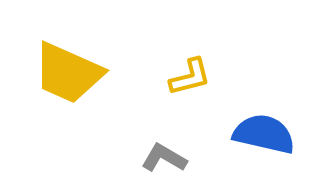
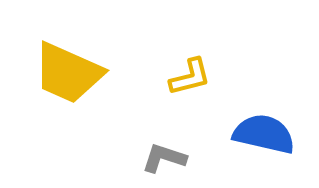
gray L-shape: rotated 12 degrees counterclockwise
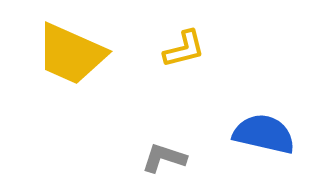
yellow trapezoid: moved 3 px right, 19 px up
yellow L-shape: moved 6 px left, 28 px up
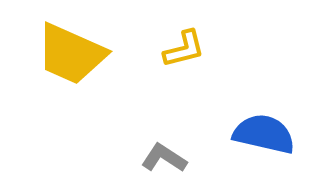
gray L-shape: rotated 15 degrees clockwise
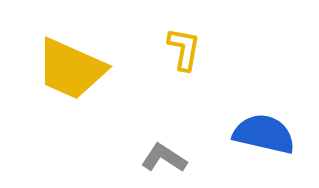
yellow L-shape: rotated 66 degrees counterclockwise
yellow trapezoid: moved 15 px down
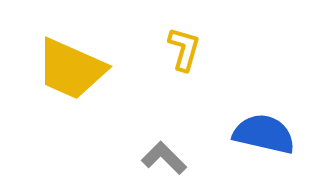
yellow L-shape: rotated 6 degrees clockwise
gray L-shape: rotated 12 degrees clockwise
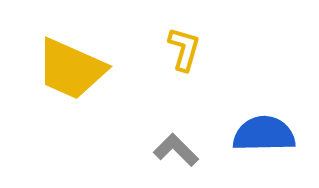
blue semicircle: rotated 14 degrees counterclockwise
gray L-shape: moved 12 px right, 8 px up
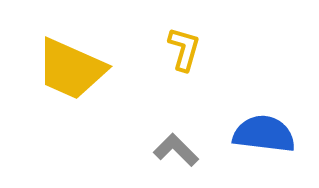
blue semicircle: rotated 8 degrees clockwise
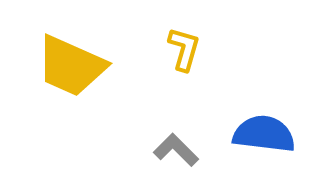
yellow trapezoid: moved 3 px up
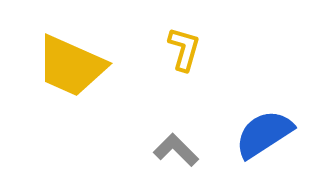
blue semicircle: rotated 40 degrees counterclockwise
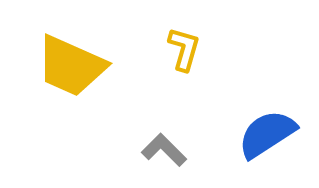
blue semicircle: moved 3 px right
gray L-shape: moved 12 px left
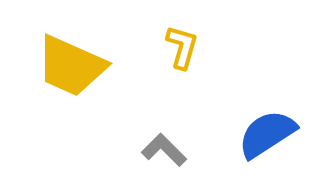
yellow L-shape: moved 2 px left, 2 px up
